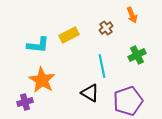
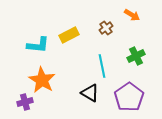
orange arrow: rotated 35 degrees counterclockwise
green cross: moved 1 px left, 1 px down
purple pentagon: moved 1 px right, 4 px up; rotated 16 degrees counterclockwise
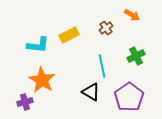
black triangle: moved 1 px right, 1 px up
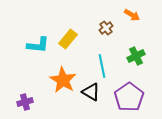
yellow rectangle: moved 1 px left, 4 px down; rotated 24 degrees counterclockwise
orange star: moved 21 px right
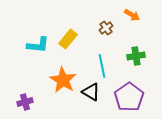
green cross: rotated 18 degrees clockwise
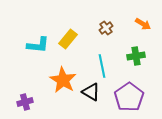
orange arrow: moved 11 px right, 9 px down
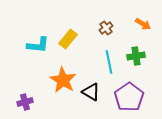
cyan line: moved 7 px right, 4 px up
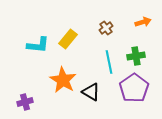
orange arrow: moved 2 px up; rotated 49 degrees counterclockwise
purple pentagon: moved 5 px right, 9 px up
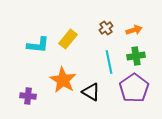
orange arrow: moved 9 px left, 8 px down
purple cross: moved 3 px right, 6 px up; rotated 21 degrees clockwise
